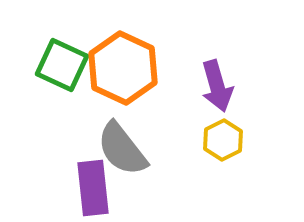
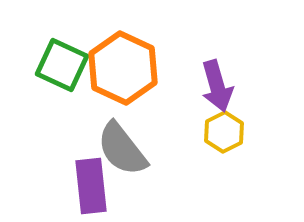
yellow hexagon: moved 1 px right, 8 px up
purple rectangle: moved 2 px left, 2 px up
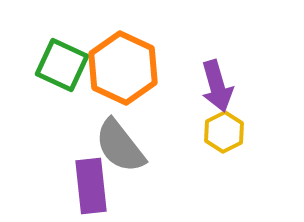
gray semicircle: moved 2 px left, 3 px up
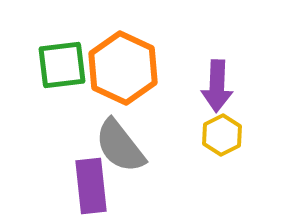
green square: rotated 32 degrees counterclockwise
purple arrow: rotated 18 degrees clockwise
yellow hexagon: moved 2 px left, 3 px down
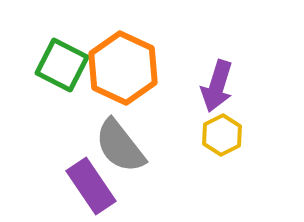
green square: rotated 34 degrees clockwise
purple arrow: rotated 15 degrees clockwise
purple rectangle: rotated 28 degrees counterclockwise
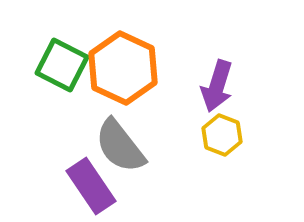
yellow hexagon: rotated 12 degrees counterclockwise
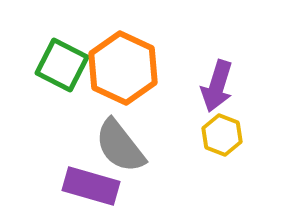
purple rectangle: rotated 40 degrees counterclockwise
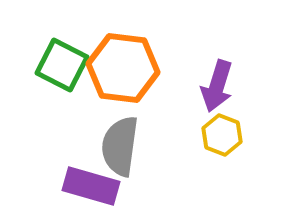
orange hexagon: rotated 18 degrees counterclockwise
gray semicircle: rotated 46 degrees clockwise
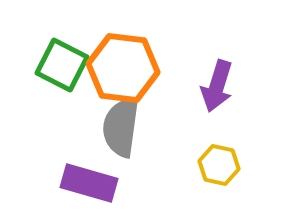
yellow hexagon: moved 3 px left, 30 px down; rotated 9 degrees counterclockwise
gray semicircle: moved 1 px right, 19 px up
purple rectangle: moved 2 px left, 3 px up
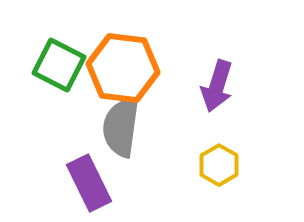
green square: moved 3 px left
yellow hexagon: rotated 18 degrees clockwise
purple rectangle: rotated 48 degrees clockwise
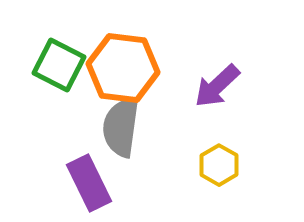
purple arrow: rotated 30 degrees clockwise
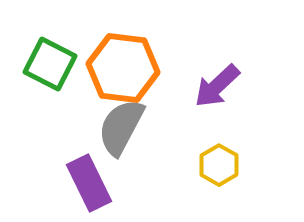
green square: moved 9 px left, 1 px up
gray semicircle: rotated 20 degrees clockwise
